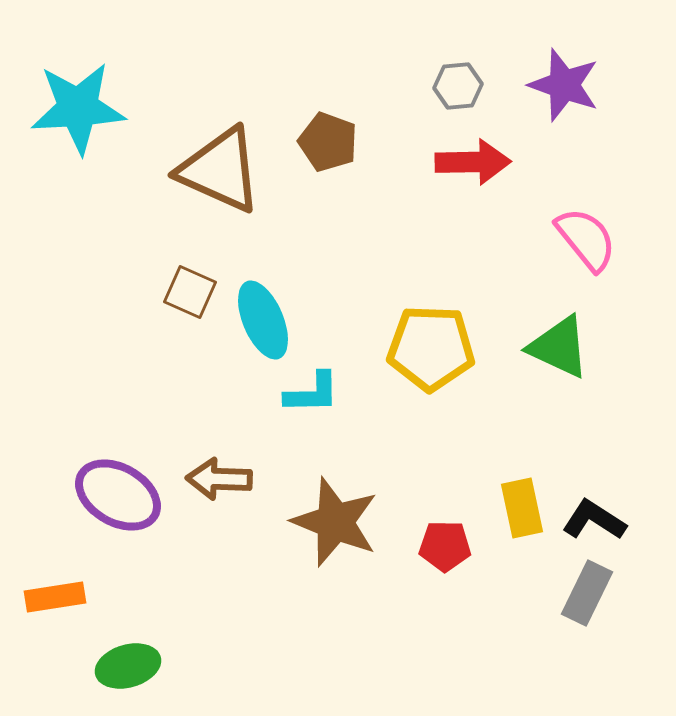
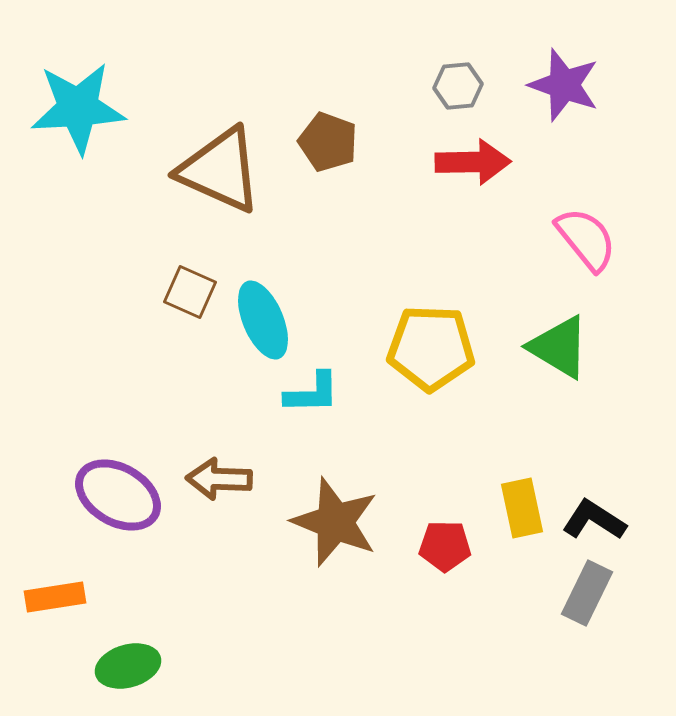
green triangle: rotated 6 degrees clockwise
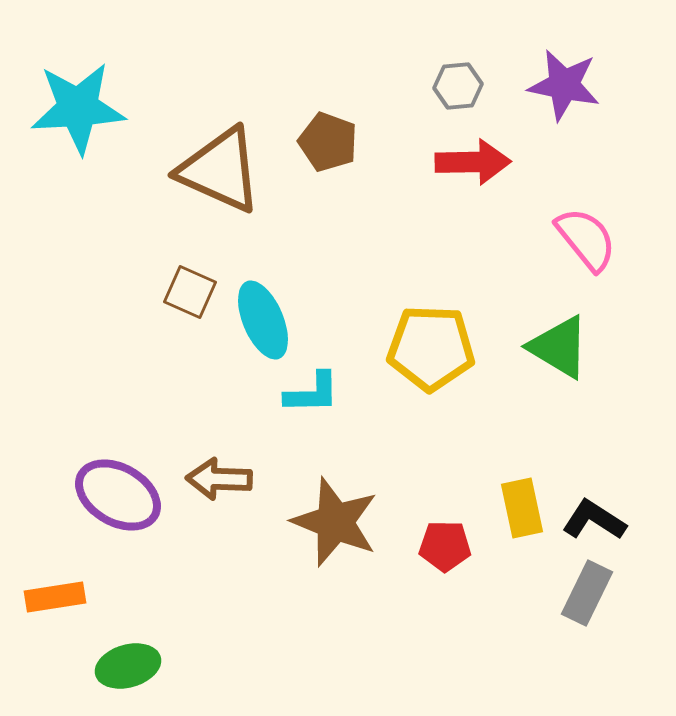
purple star: rotated 8 degrees counterclockwise
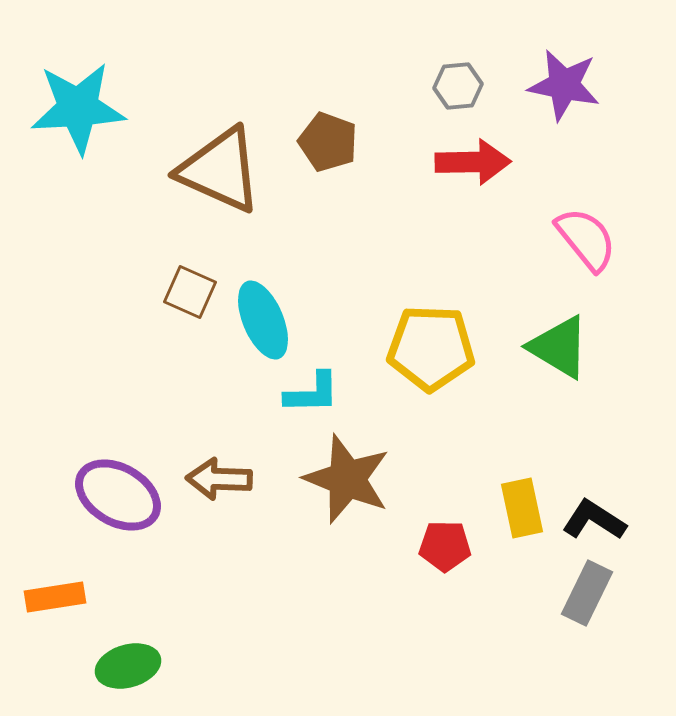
brown star: moved 12 px right, 43 px up
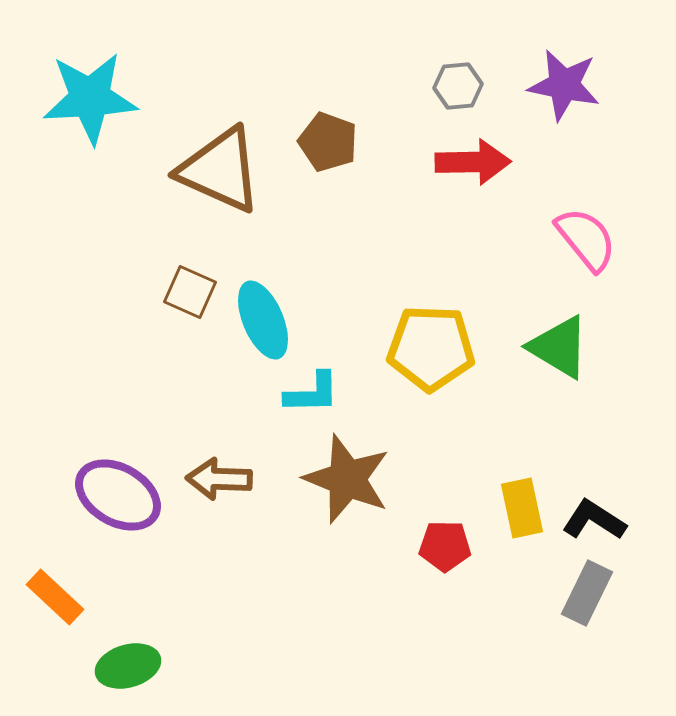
cyan star: moved 12 px right, 10 px up
orange rectangle: rotated 52 degrees clockwise
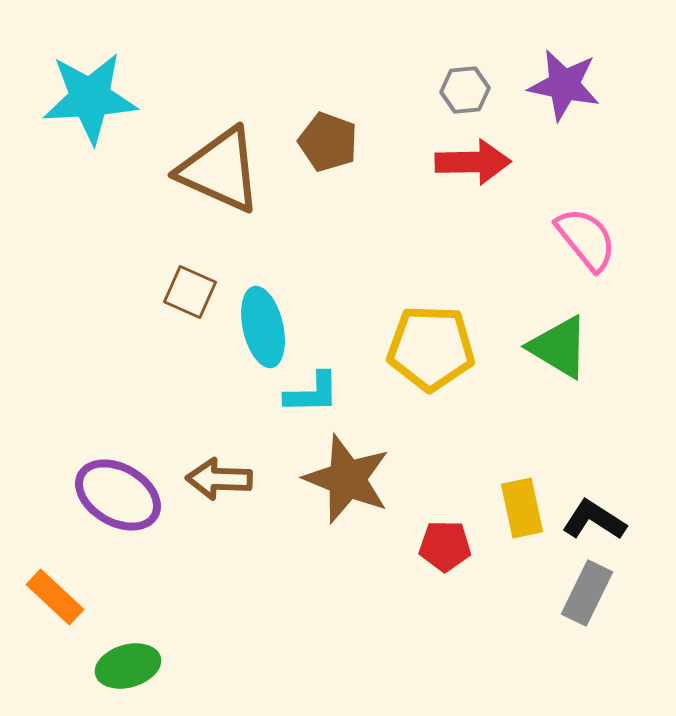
gray hexagon: moved 7 px right, 4 px down
cyan ellipse: moved 7 px down; rotated 10 degrees clockwise
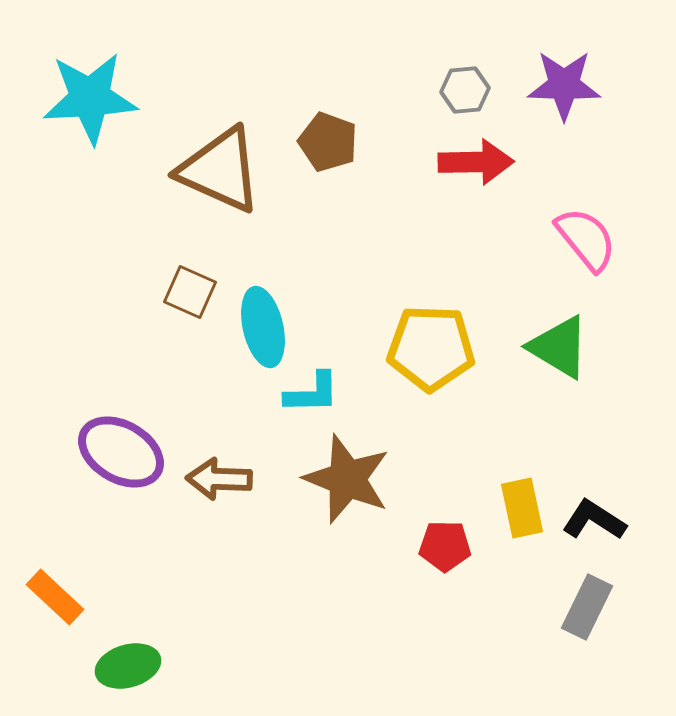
purple star: rotated 10 degrees counterclockwise
red arrow: moved 3 px right
purple ellipse: moved 3 px right, 43 px up
gray rectangle: moved 14 px down
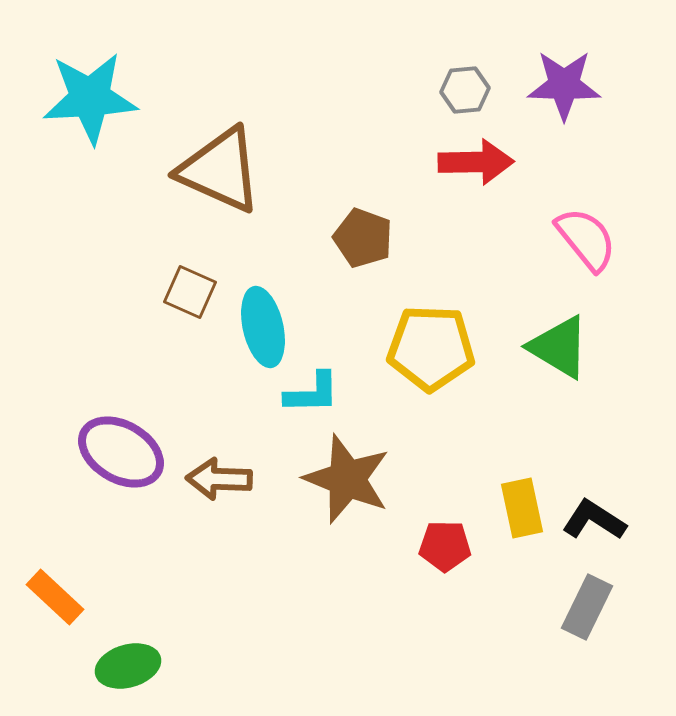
brown pentagon: moved 35 px right, 96 px down
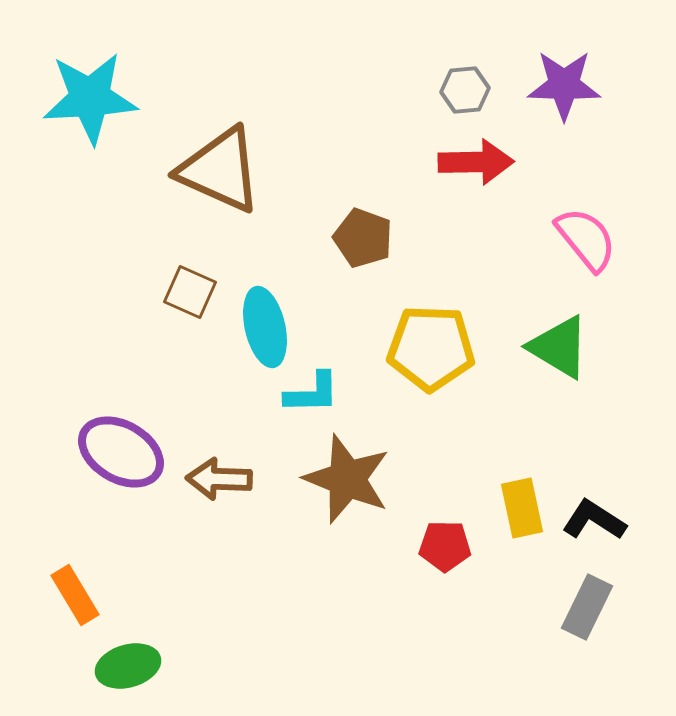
cyan ellipse: moved 2 px right
orange rectangle: moved 20 px right, 2 px up; rotated 16 degrees clockwise
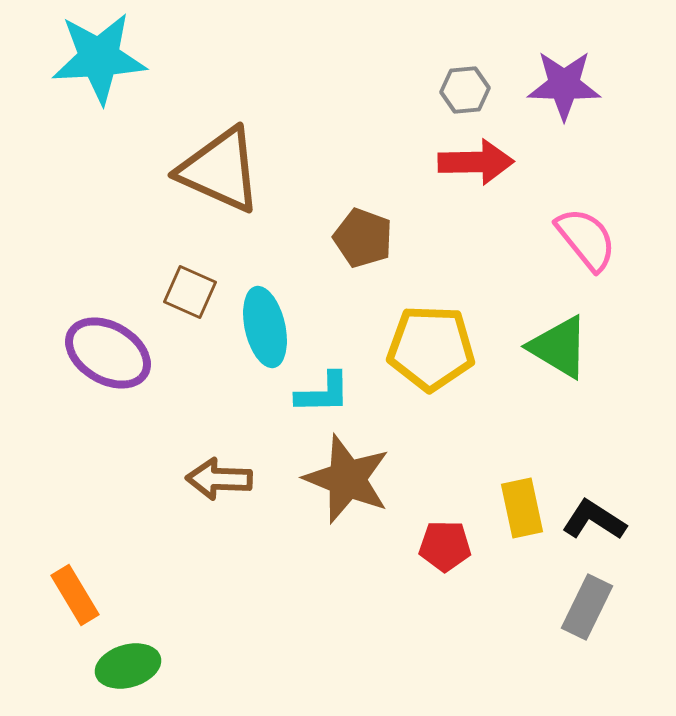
cyan star: moved 9 px right, 40 px up
cyan L-shape: moved 11 px right
purple ellipse: moved 13 px left, 99 px up
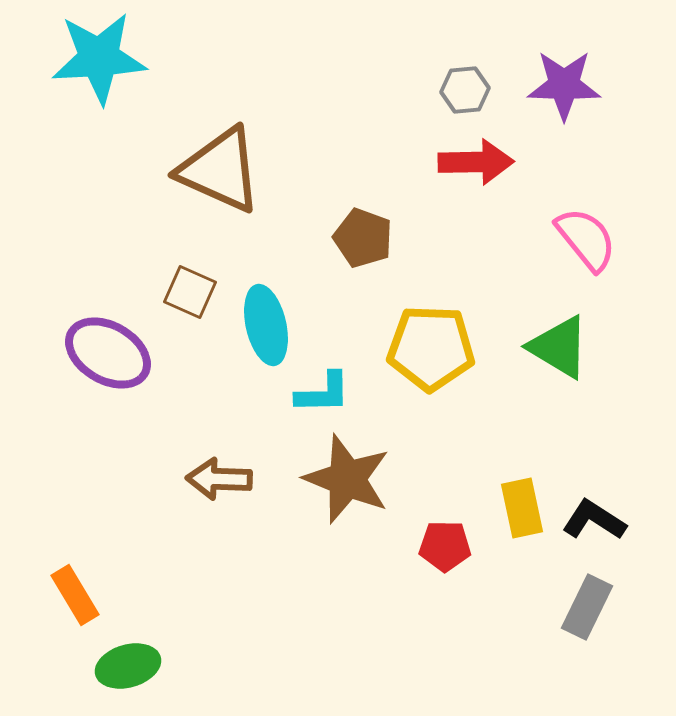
cyan ellipse: moved 1 px right, 2 px up
